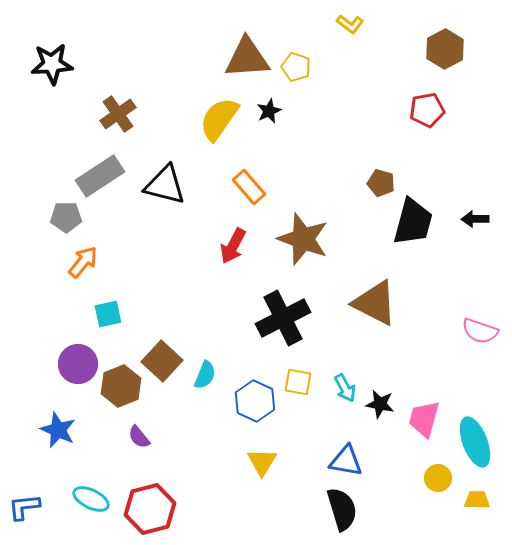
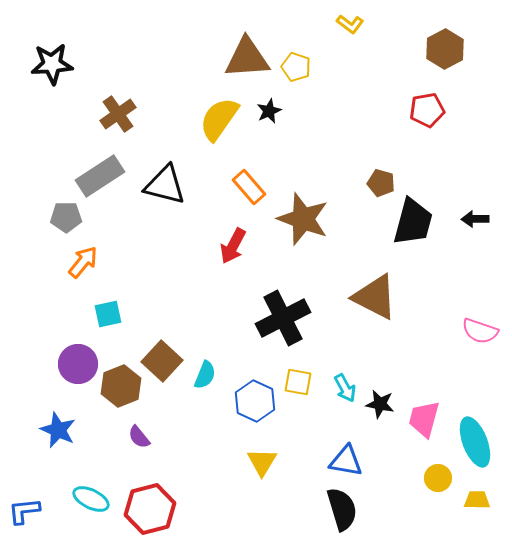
brown star at (303, 239): moved 20 px up
brown triangle at (375, 303): moved 6 px up
blue L-shape at (24, 507): moved 4 px down
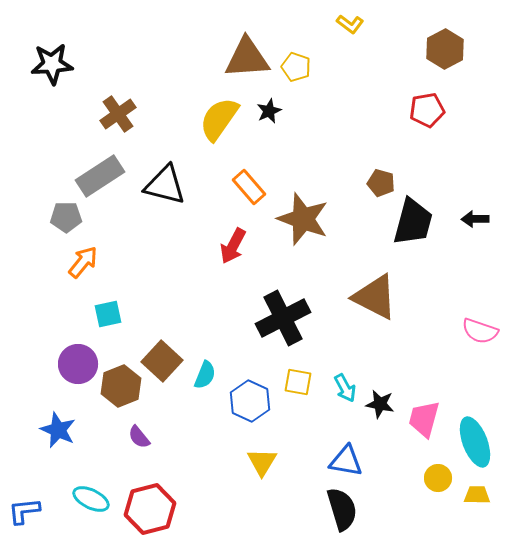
blue hexagon at (255, 401): moved 5 px left
yellow trapezoid at (477, 500): moved 5 px up
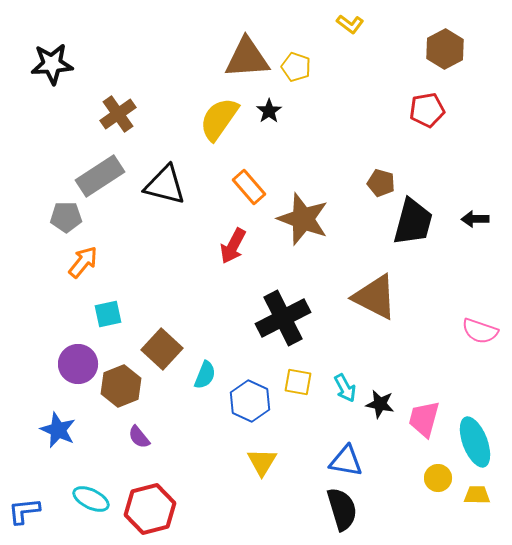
black star at (269, 111): rotated 10 degrees counterclockwise
brown square at (162, 361): moved 12 px up
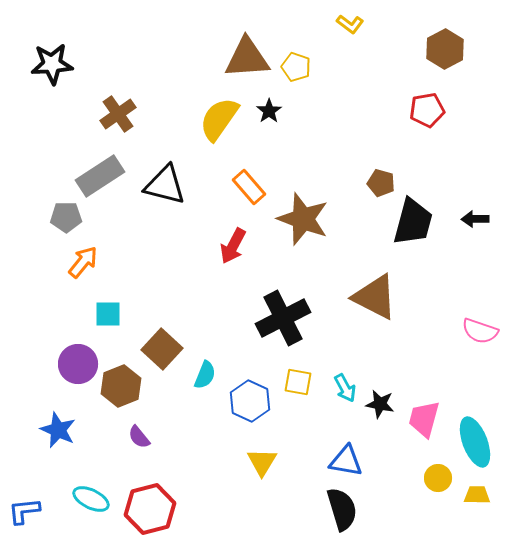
cyan square at (108, 314): rotated 12 degrees clockwise
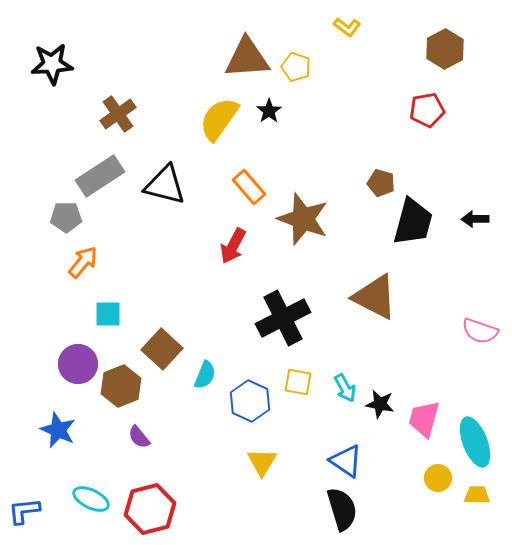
yellow L-shape at (350, 24): moved 3 px left, 3 px down
blue triangle at (346, 461): rotated 24 degrees clockwise
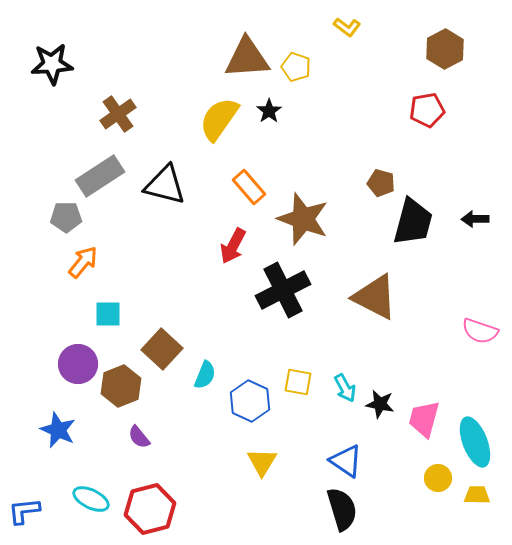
black cross at (283, 318): moved 28 px up
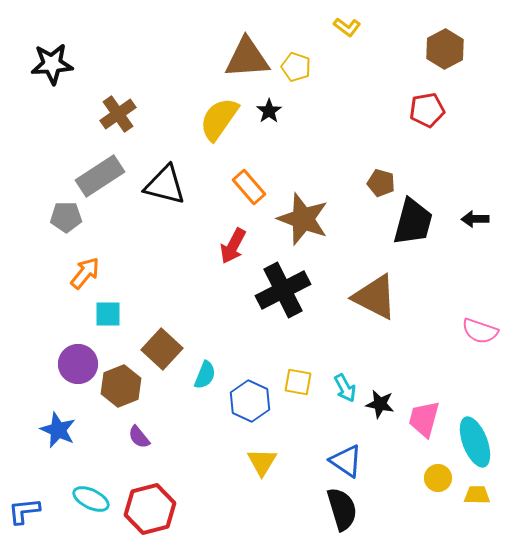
orange arrow at (83, 262): moved 2 px right, 11 px down
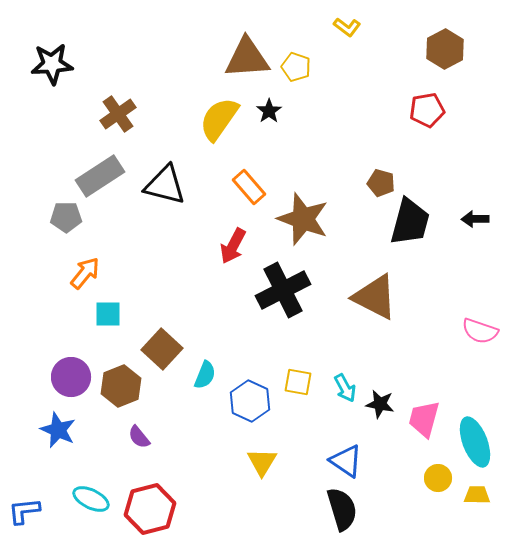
black trapezoid at (413, 222): moved 3 px left
purple circle at (78, 364): moved 7 px left, 13 px down
